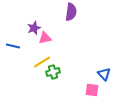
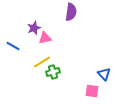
blue line: rotated 16 degrees clockwise
pink square: moved 1 px down
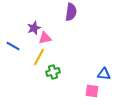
yellow line: moved 3 px left, 5 px up; rotated 30 degrees counterclockwise
blue triangle: rotated 40 degrees counterclockwise
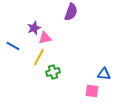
purple semicircle: rotated 12 degrees clockwise
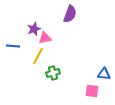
purple semicircle: moved 1 px left, 2 px down
purple star: moved 1 px down
blue line: rotated 24 degrees counterclockwise
yellow line: moved 1 px left, 1 px up
green cross: moved 1 px down
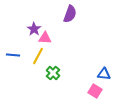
purple star: rotated 16 degrees counterclockwise
pink triangle: rotated 16 degrees clockwise
blue line: moved 9 px down
green cross: rotated 32 degrees counterclockwise
pink square: moved 3 px right; rotated 24 degrees clockwise
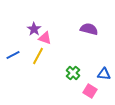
purple semicircle: moved 19 px right, 15 px down; rotated 96 degrees counterclockwise
pink triangle: rotated 16 degrees clockwise
blue line: rotated 32 degrees counterclockwise
green cross: moved 20 px right
pink square: moved 5 px left
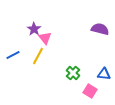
purple semicircle: moved 11 px right
pink triangle: rotated 32 degrees clockwise
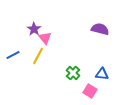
blue triangle: moved 2 px left
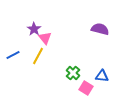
blue triangle: moved 2 px down
pink square: moved 4 px left, 3 px up
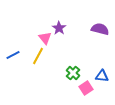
purple star: moved 25 px right, 1 px up
pink square: rotated 24 degrees clockwise
